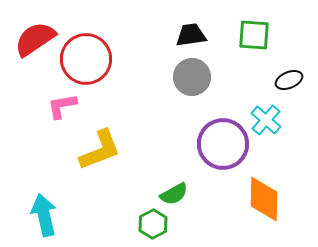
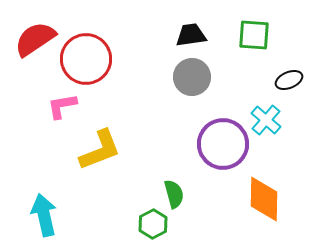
green semicircle: rotated 76 degrees counterclockwise
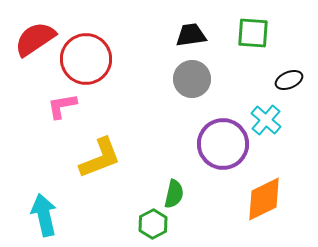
green square: moved 1 px left, 2 px up
gray circle: moved 2 px down
yellow L-shape: moved 8 px down
green semicircle: rotated 28 degrees clockwise
orange diamond: rotated 63 degrees clockwise
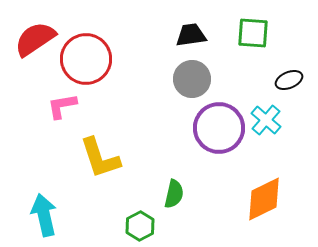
purple circle: moved 4 px left, 16 px up
yellow L-shape: rotated 93 degrees clockwise
green hexagon: moved 13 px left, 2 px down
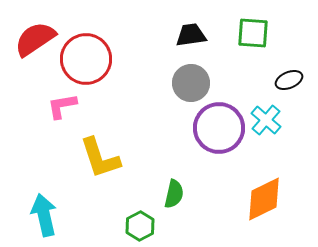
gray circle: moved 1 px left, 4 px down
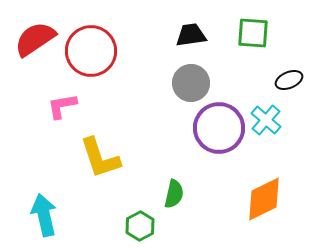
red circle: moved 5 px right, 8 px up
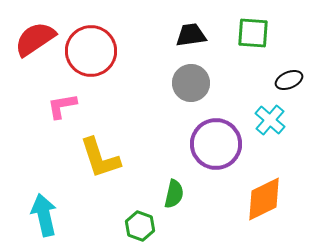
cyan cross: moved 4 px right
purple circle: moved 3 px left, 16 px down
green hexagon: rotated 12 degrees counterclockwise
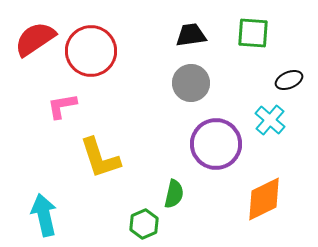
green hexagon: moved 4 px right, 2 px up; rotated 16 degrees clockwise
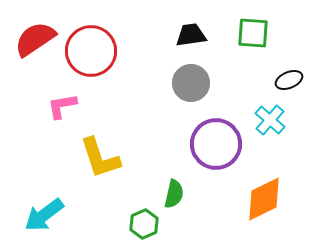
cyan arrow: rotated 114 degrees counterclockwise
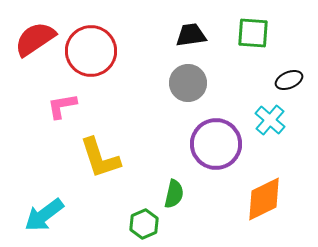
gray circle: moved 3 px left
